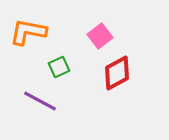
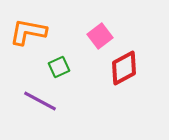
red diamond: moved 7 px right, 5 px up
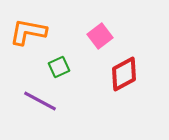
red diamond: moved 6 px down
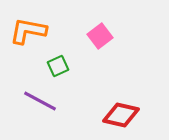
orange L-shape: moved 1 px up
green square: moved 1 px left, 1 px up
red diamond: moved 3 px left, 41 px down; rotated 42 degrees clockwise
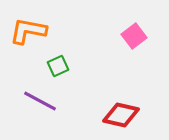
pink square: moved 34 px right
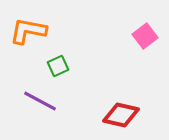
pink square: moved 11 px right
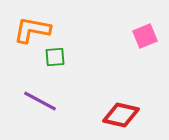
orange L-shape: moved 4 px right, 1 px up
pink square: rotated 15 degrees clockwise
green square: moved 3 px left, 9 px up; rotated 20 degrees clockwise
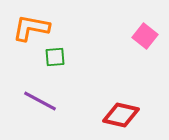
orange L-shape: moved 1 px left, 2 px up
pink square: rotated 30 degrees counterclockwise
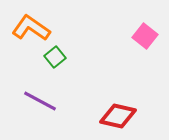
orange L-shape: rotated 24 degrees clockwise
green square: rotated 35 degrees counterclockwise
red diamond: moved 3 px left, 1 px down
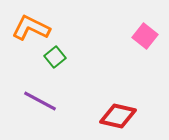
orange L-shape: rotated 9 degrees counterclockwise
